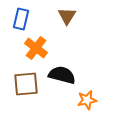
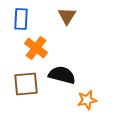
blue rectangle: rotated 10 degrees counterclockwise
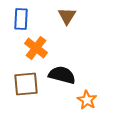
orange star: rotated 30 degrees counterclockwise
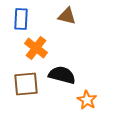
brown triangle: rotated 48 degrees counterclockwise
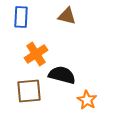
blue rectangle: moved 2 px up
orange cross: moved 6 px down; rotated 20 degrees clockwise
brown square: moved 3 px right, 7 px down
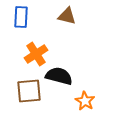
black semicircle: moved 3 px left, 1 px down
orange star: moved 2 px left, 1 px down
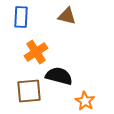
orange cross: moved 2 px up
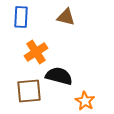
brown triangle: moved 1 px left, 1 px down
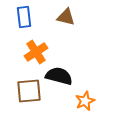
blue rectangle: moved 3 px right; rotated 10 degrees counterclockwise
orange star: rotated 18 degrees clockwise
